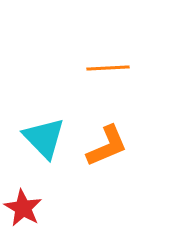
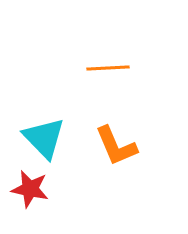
orange L-shape: moved 9 px right; rotated 90 degrees clockwise
red star: moved 7 px right, 19 px up; rotated 18 degrees counterclockwise
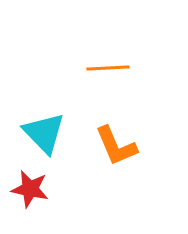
cyan triangle: moved 5 px up
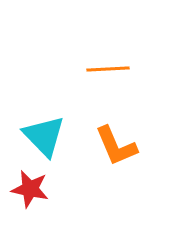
orange line: moved 1 px down
cyan triangle: moved 3 px down
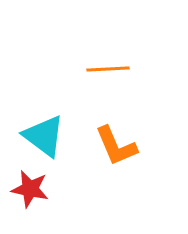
cyan triangle: rotated 9 degrees counterclockwise
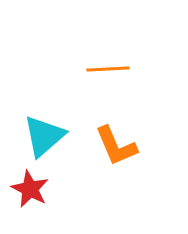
cyan triangle: rotated 42 degrees clockwise
red star: rotated 15 degrees clockwise
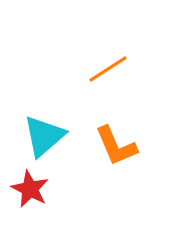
orange line: rotated 30 degrees counterclockwise
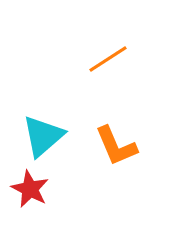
orange line: moved 10 px up
cyan triangle: moved 1 px left
